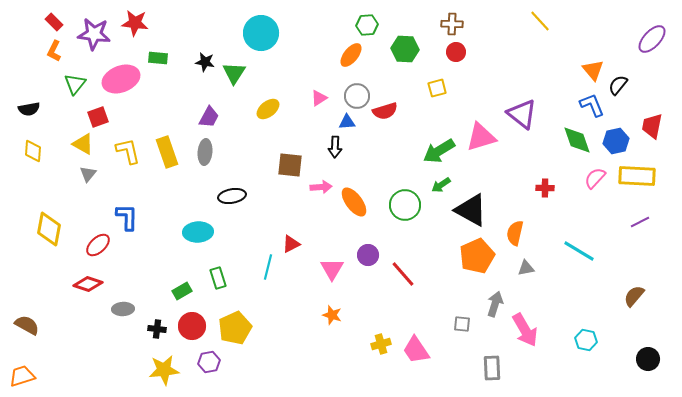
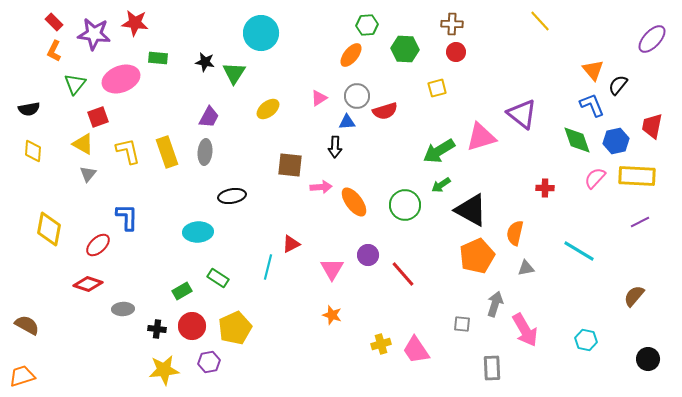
green rectangle at (218, 278): rotated 40 degrees counterclockwise
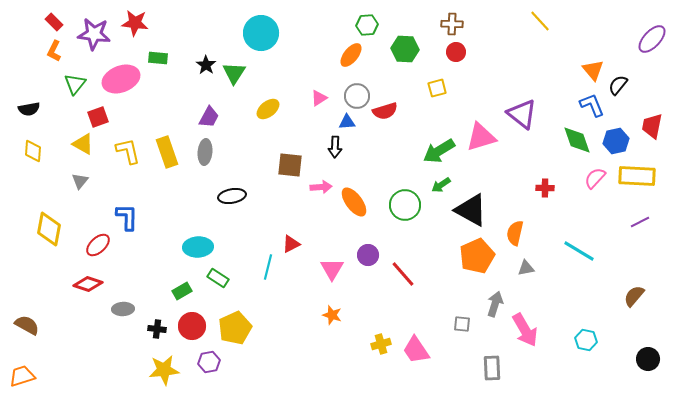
black star at (205, 62): moved 1 px right, 3 px down; rotated 24 degrees clockwise
gray triangle at (88, 174): moved 8 px left, 7 px down
cyan ellipse at (198, 232): moved 15 px down
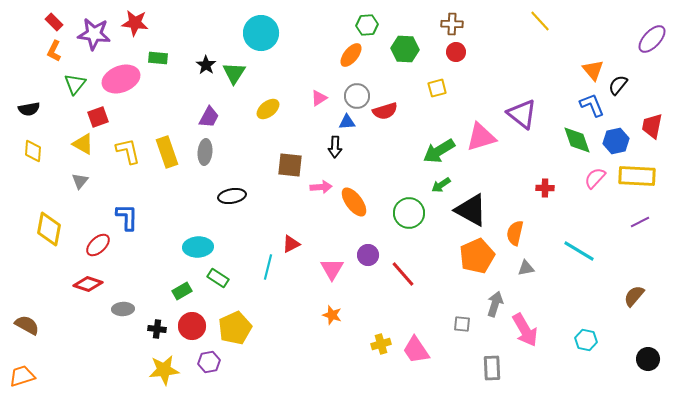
green circle at (405, 205): moved 4 px right, 8 px down
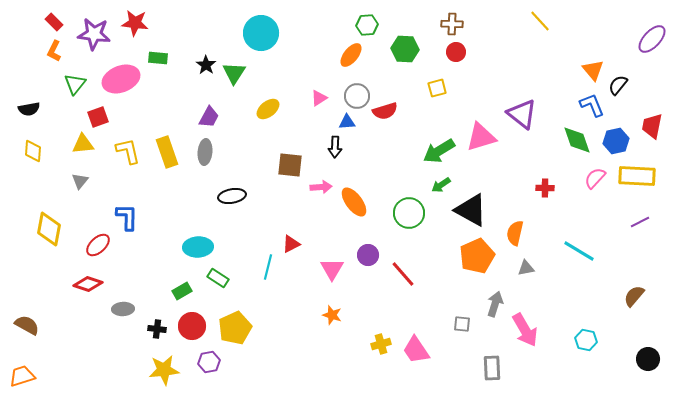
yellow triangle at (83, 144): rotated 35 degrees counterclockwise
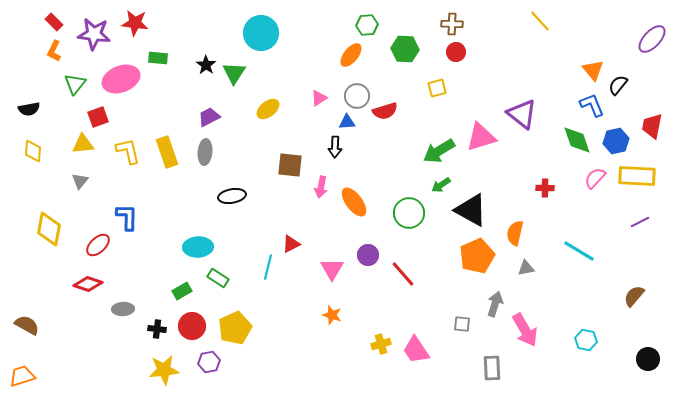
purple trapezoid at (209, 117): rotated 145 degrees counterclockwise
pink arrow at (321, 187): rotated 105 degrees clockwise
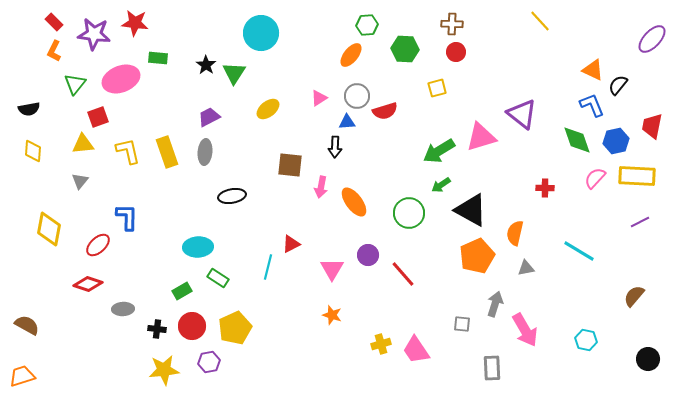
orange triangle at (593, 70): rotated 25 degrees counterclockwise
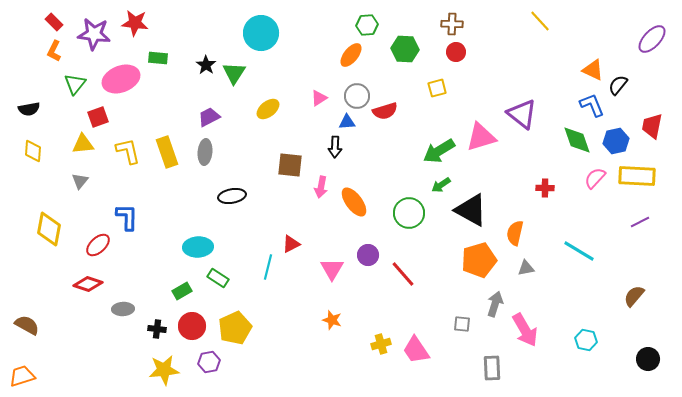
orange pentagon at (477, 256): moved 2 px right, 4 px down; rotated 8 degrees clockwise
orange star at (332, 315): moved 5 px down
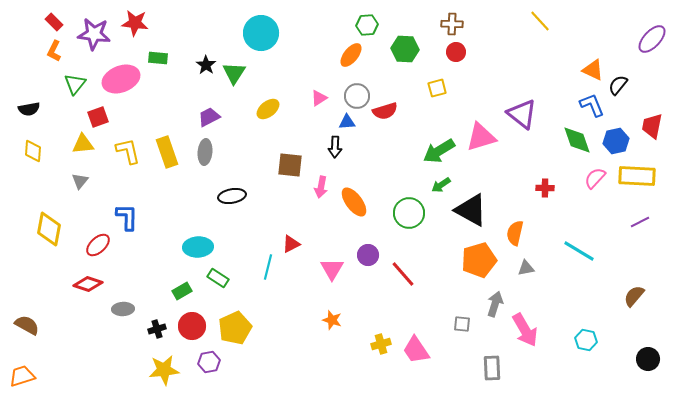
black cross at (157, 329): rotated 24 degrees counterclockwise
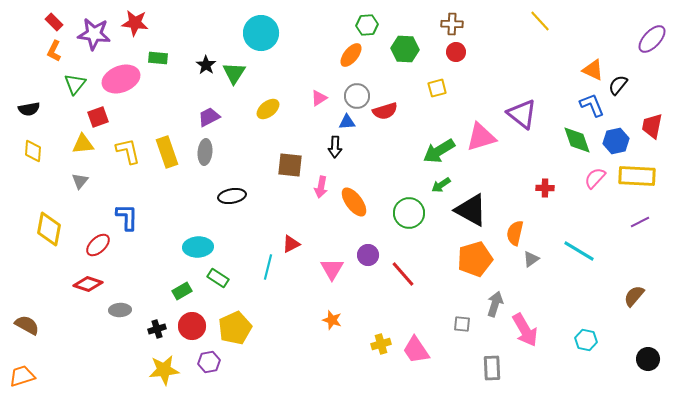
orange pentagon at (479, 260): moved 4 px left, 1 px up
gray triangle at (526, 268): moved 5 px right, 9 px up; rotated 24 degrees counterclockwise
gray ellipse at (123, 309): moved 3 px left, 1 px down
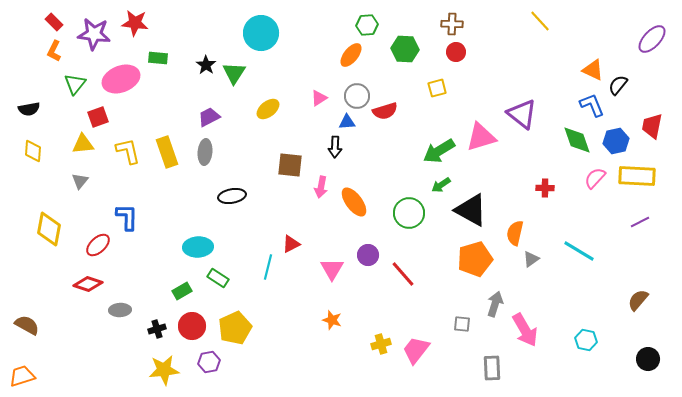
brown semicircle at (634, 296): moved 4 px right, 4 px down
pink trapezoid at (416, 350): rotated 72 degrees clockwise
